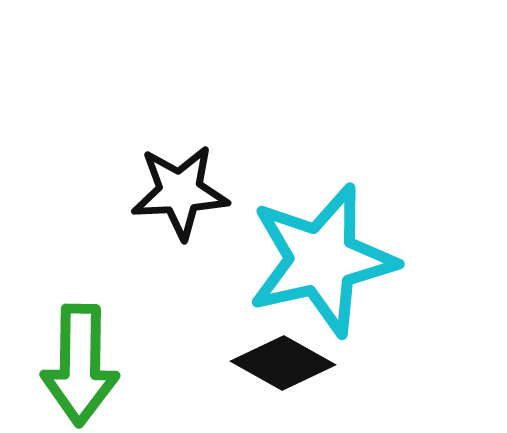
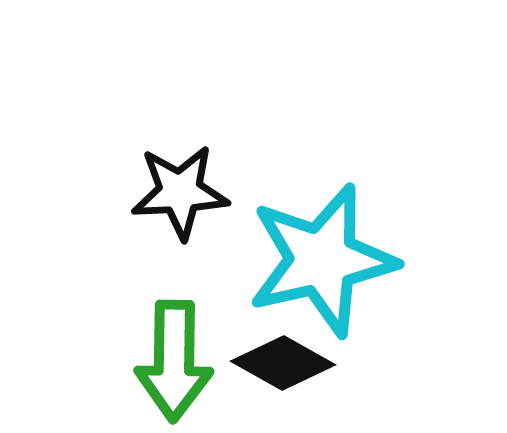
green arrow: moved 94 px right, 4 px up
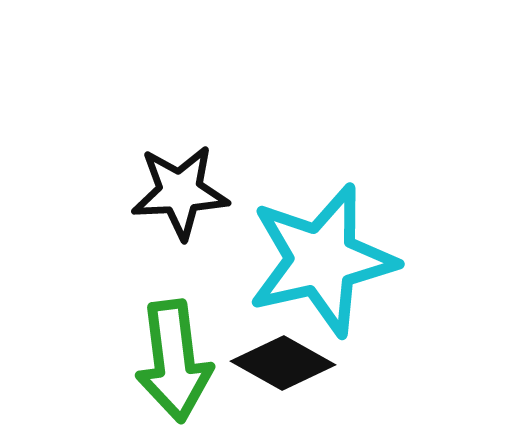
green arrow: rotated 8 degrees counterclockwise
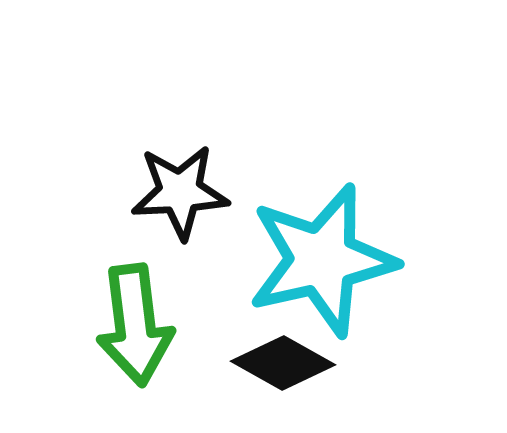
green arrow: moved 39 px left, 36 px up
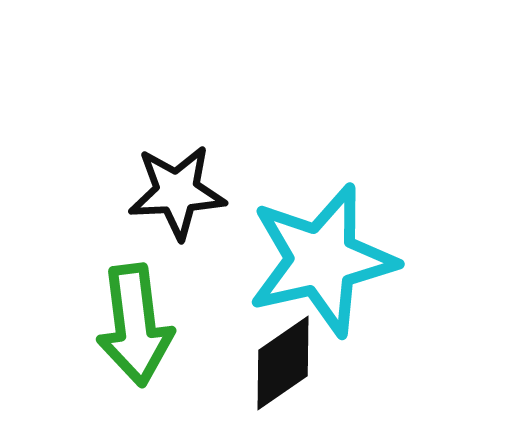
black star: moved 3 px left
black diamond: rotated 64 degrees counterclockwise
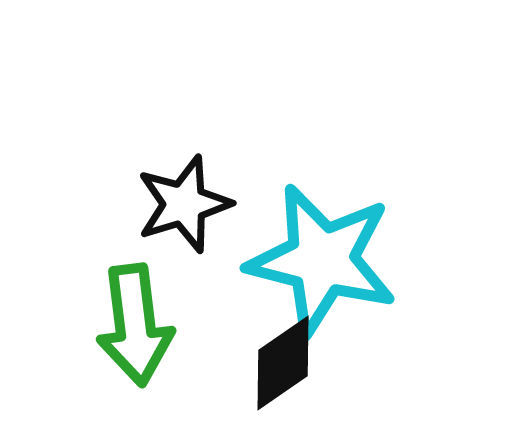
black star: moved 7 px right, 12 px down; rotated 14 degrees counterclockwise
cyan star: rotated 27 degrees clockwise
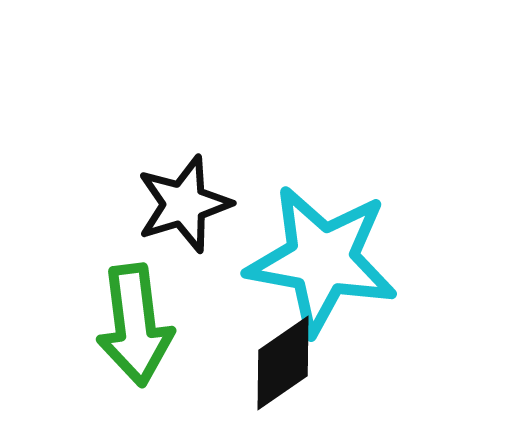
cyan star: rotated 4 degrees counterclockwise
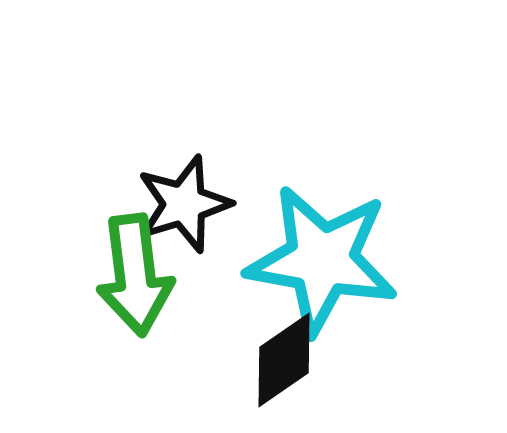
green arrow: moved 50 px up
black diamond: moved 1 px right, 3 px up
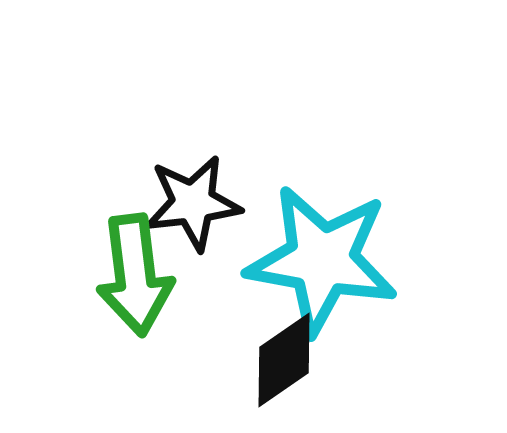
black star: moved 9 px right, 1 px up; rotated 10 degrees clockwise
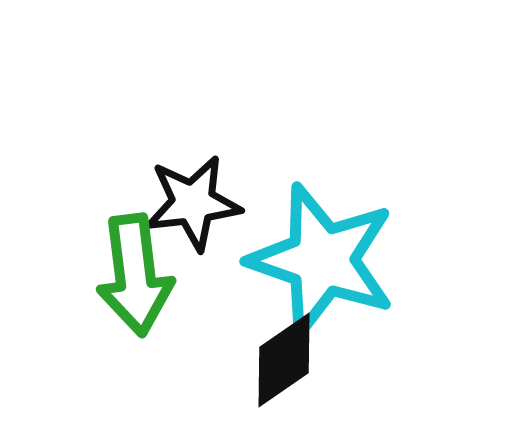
cyan star: rotated 9 degrees clockwise
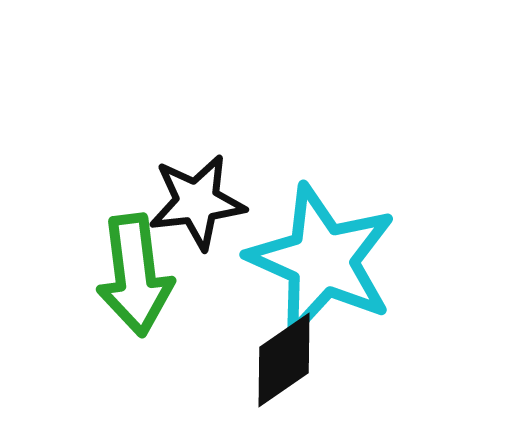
black star: moved 4 px right, 1 px up
cyan star: rotated 5 degrees clockwise
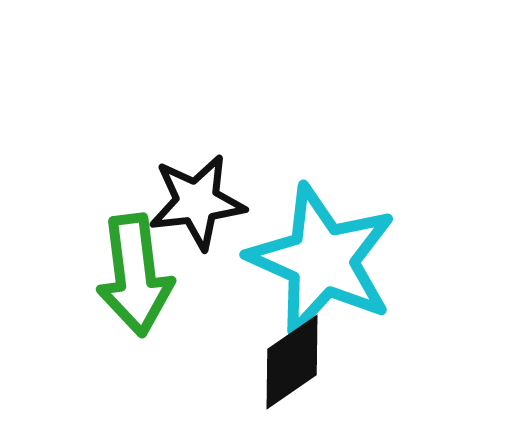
black diamond: moved 8 px right, 2 px down
